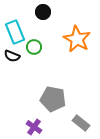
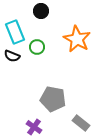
black circle: moved 2 px left, 1 px up
green circle: moved 3 px right
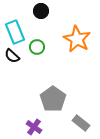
black semicircle: rotated 21 degrees clockwise
gray pentagon: rotated 25 degrees clockwise
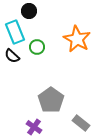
black circle: moved 12 px left
gray pentagon: moved 2 px left, 1 px down
